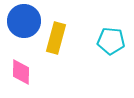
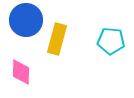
blue circle: moved 2 px right, 1 px up
yellow rectangle: moved 1 px right, 1 px down
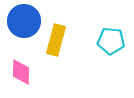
blue circle: moved 2 px left, 1 px down
yellow rectangle: moved 1 px left, 1 px down
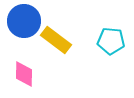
yellow rectangle: rotated 68 degrees counterclockwise
pink diamond: moved 3 px right, 2 px down
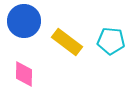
yellow rectangle: moved 11 px right, 2 px down
